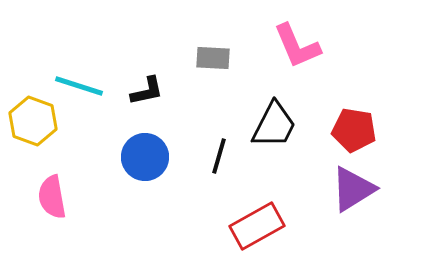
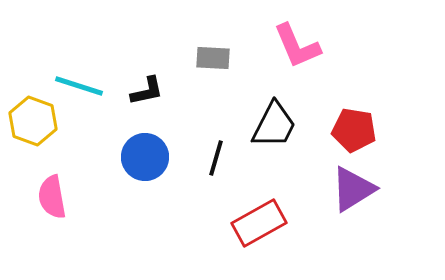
black line: moved 3 px left, 2 px down
red rectangle: moved 2 px right, 3 px up
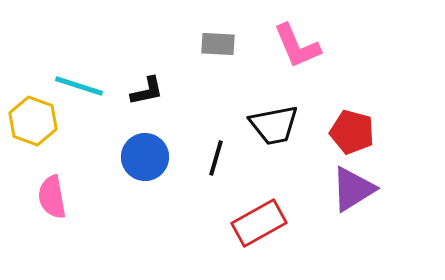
gray rectangle: moved 5 px right, 14 px up
black trapezoid: rotated 52 degrees clockwise
red pentagon: moved 2 px left, 2 px down; rotated 6 degrees clockwise
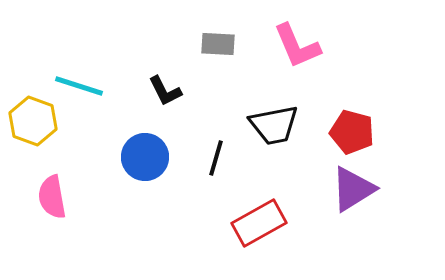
black L-shape: moved 18 px right; rotated 75 degrees clockwise
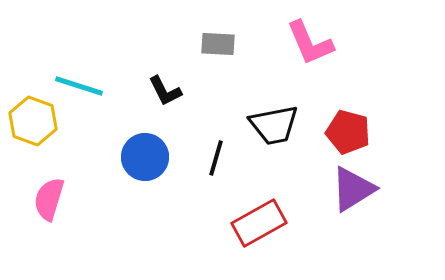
pink L-shape: moved 13 px right, 3 px up
red pentagon: moved 4 px left
pink semicircle: moved 3 px left, 2 px down; rotated 27 degrees clockwise
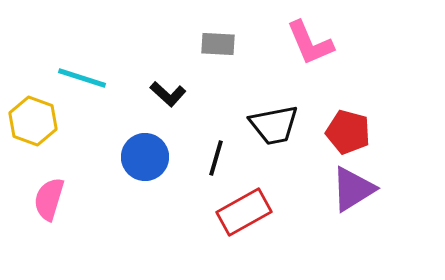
cyan line: moved 3 px right, 8 px up
black L-shape: moved 3 px right, 3 px down; rotated 21 degrees counterclockwise
red rectangle: moved 15 px left, 11 px up
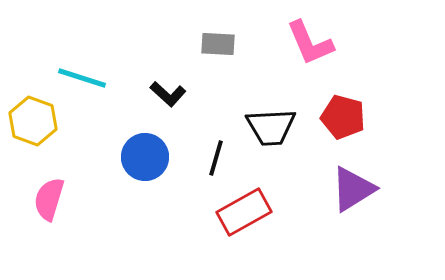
black trapezoid: moved 3 px left, 2 px down; rotated 8 degrees clockwise
red pentagon: moved 5 px left, 15 px up
